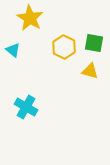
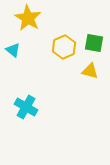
yellow star: moved 2 px left
yellow hexagon: rotated 10 degrees clockwise
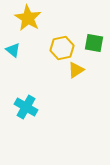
yellow hexagon: moved 2 px left, 1 px down; rotated 10 degrees clockwise
yellow triangle: moved 14 px left, 1 px up; rotated 48 degrees counterclockwise
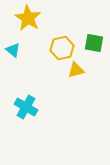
yellow triangle: rotated 18 degrees clockwise
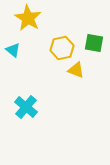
yellow triangle: rotated 36 degrees clockwise
cyan cross: rotated 10 degrees clockwise
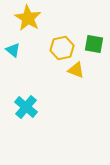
green square: moved 1 px down
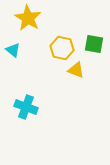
yellow hexagon: rotated 25 degrees clockwise
cyan cross: rotated 20 degrees counterclockwise
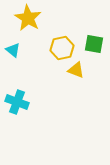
yellow hexagon: rotated 25 degrees counterclockwise
cyan cross: moved 9 px left, 5 px up
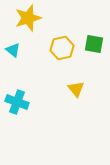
yellow star: rotated 24 degrees clockwise
yellow triangle: moved 19 px down; rotated 30 degrees clockwise
